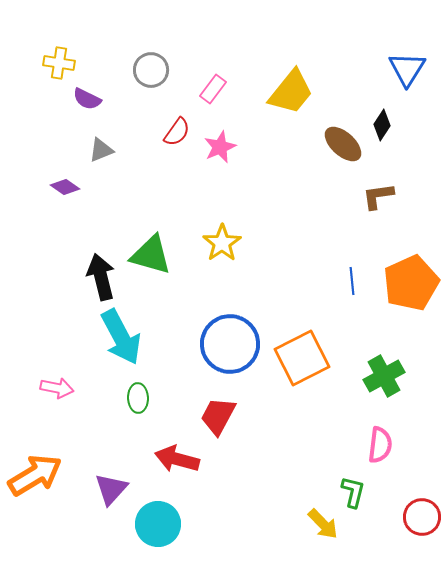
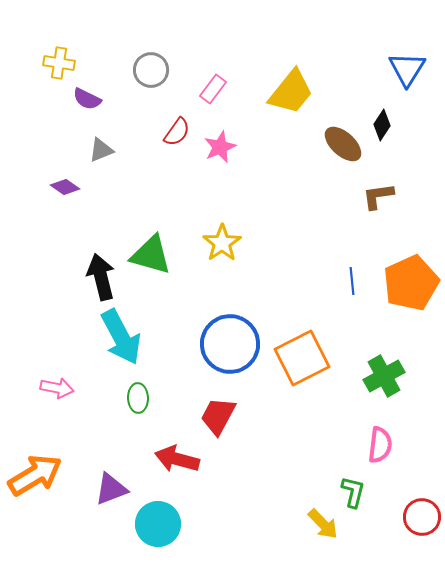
purple triangle: rotated 27 degrees clockwise
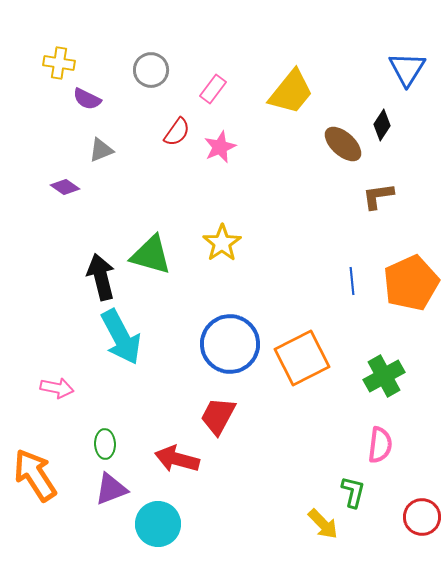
green ellipse: moved 33 px left, 46 px down
orange arrow: rotated 92 degrees counterclockwise
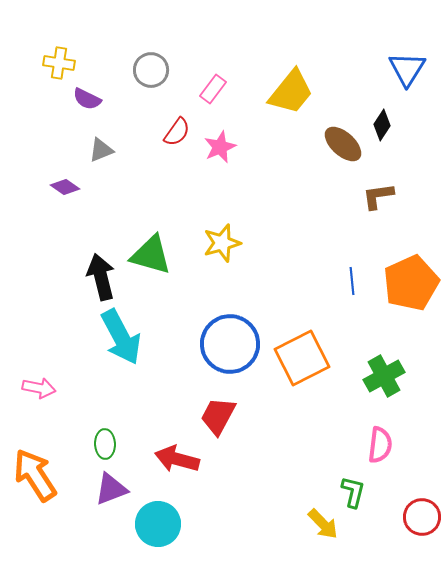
yellow star: rotated 18 degrees clockwise
pink arrow: moved 18 px left
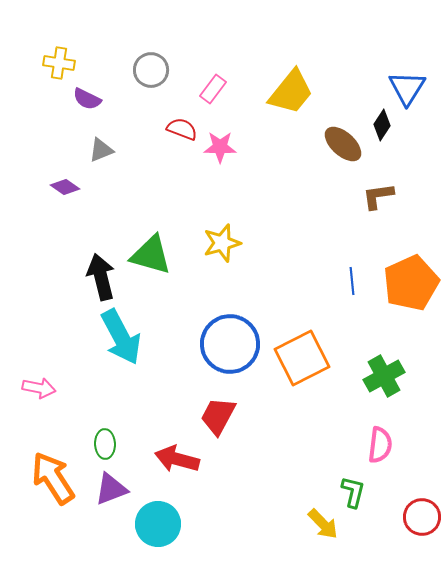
blue triangle: moved 19 px down
red semicircle: moved 5 px right, 3 px up; rotated 104 degrees counterclockwise
pink star: rotated 24 degrees clockwise
orange arrow: moved 18 px right, 3 px down
